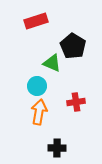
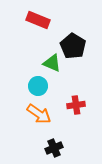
red rectangle: moved 2 px right, 1 px up; rotated 40 degrees clockwise
cyan circle: moved 1 px right
red cross: moved 3 px down
orange arrow: moved 2 px down; rotated 115 degrees clockwise
black cross: moved 3 px left; rotated 24 degrees counterclockwise
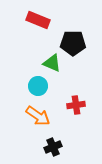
black pentagon: moved 3 px up; rotated 30 degrees counterclockwise
orange arrow: moved 1 px left, 2 px down
black cross: moved 1 px left, 1 px up
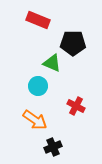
red cross: moved 1 px down; rotated 36 degrees clockwise
orange arrow: moved 3 px left, 4 px down
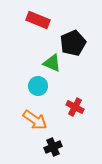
black pentagon: rotated 25 degrees counterclockwise
red cross: moved 1 px left, 1 px down
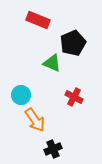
cyan circle: moved 17 px left, 9 px down
red cross: moved 1 px left, 10 px up
orange arrow: rotated 20 degrees clockwise
black cross: moved 2 px down
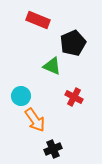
green triangle: moved 3 px down
cyan circle: moved 1 px down
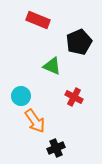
black pentagon: moved 6 px right, 1 px up
orange arrow: moved 1 px down
black cross: moved 3 px right, 1 px up
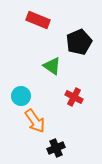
green triangle: rotated 12 degrees clockwise
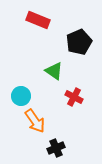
green triangle: moved 2 px right, 5 px down
